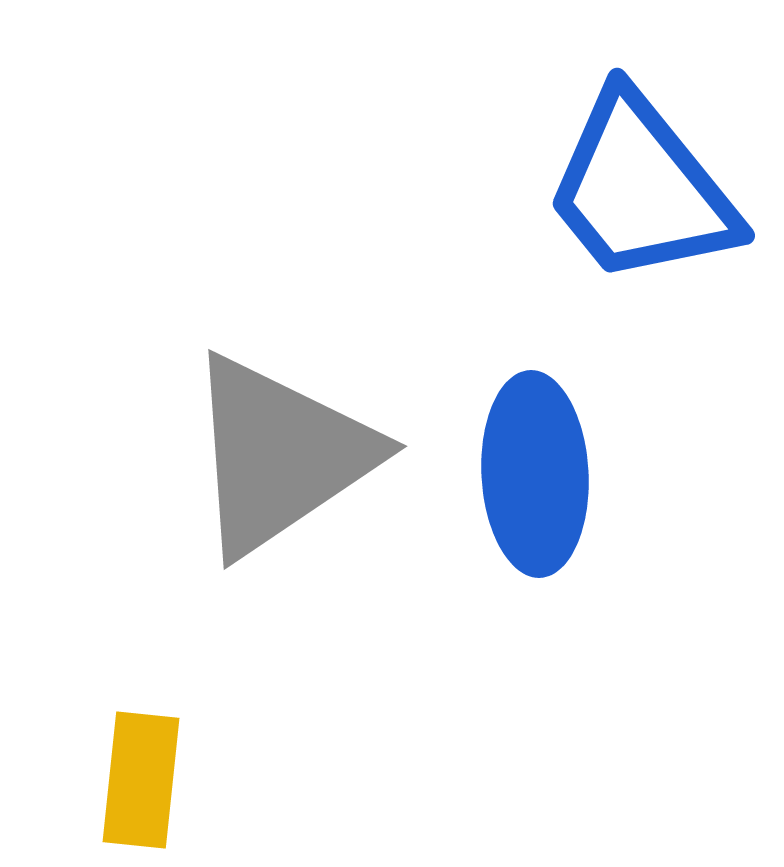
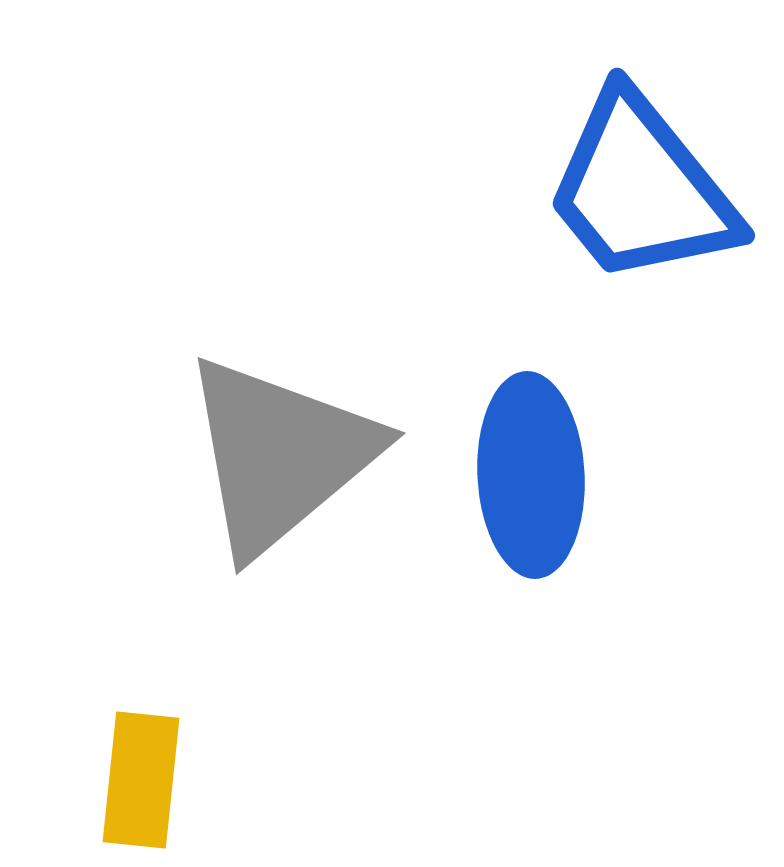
gray triangle: rotated 6 degrees counterclockwise
blue ellipse: moved 4 px left, 1 px down
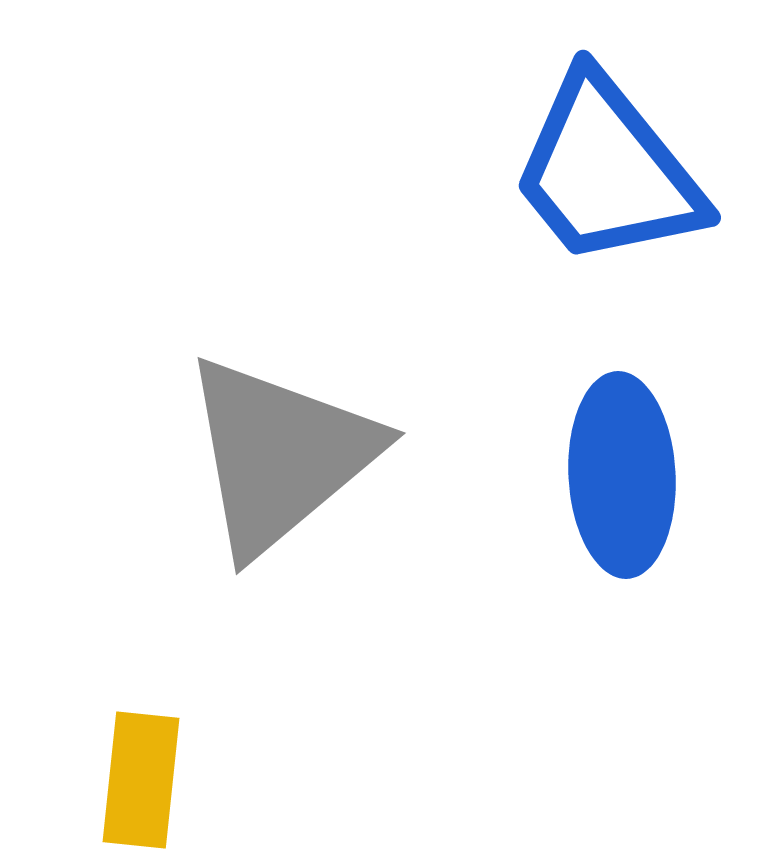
blue trapezoid: moved 34 px left, 18 px up
blue ellipse: moved 91 px right
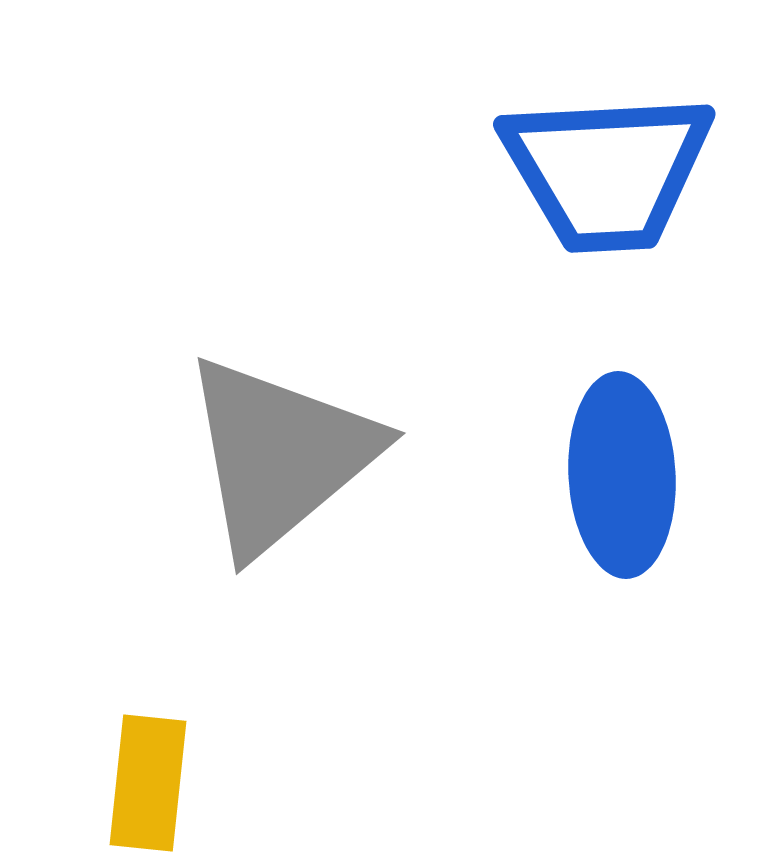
blue trapezoid: rotated 54 degrees counterclockwise
yellow rectangle: moved 7 px right, 3 px down
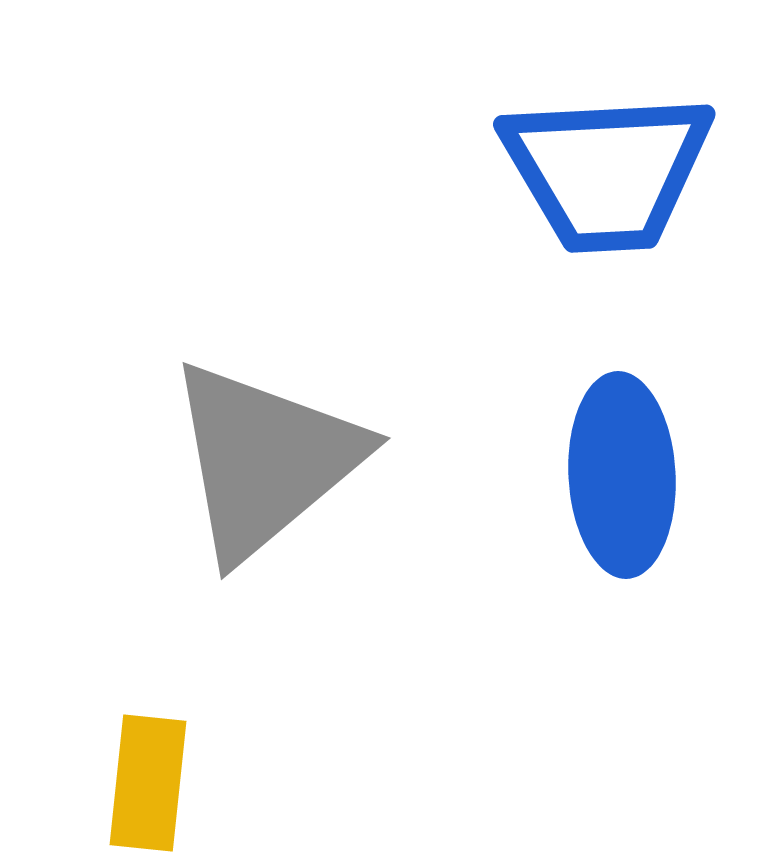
gray triangle: moved 15 px left, 5 px down
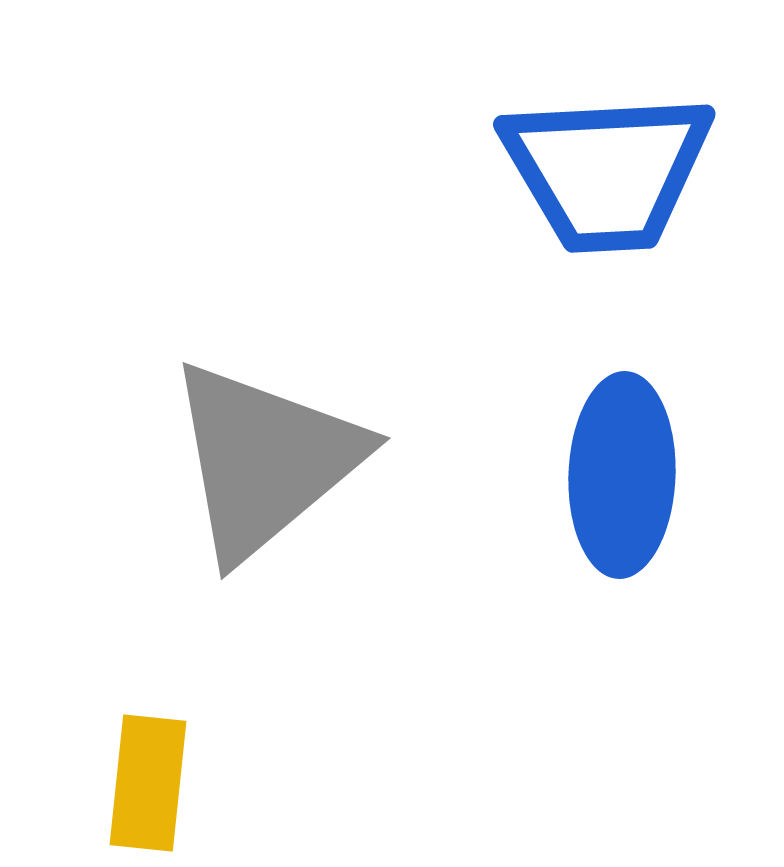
blue ellipse: rotated 5 degrees clockwise
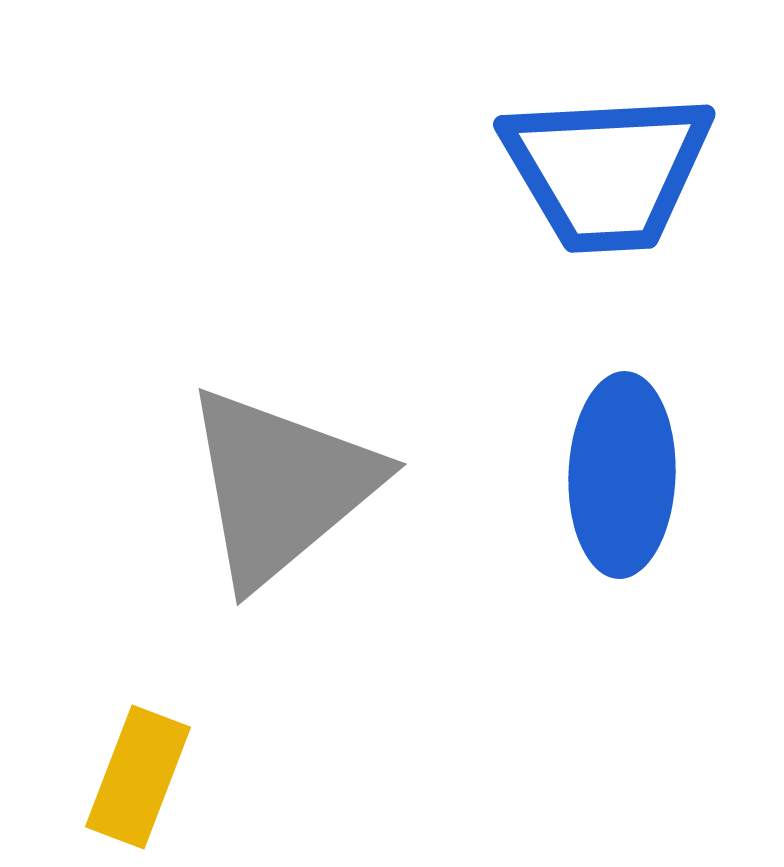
gray triangle: moved 16 px right, 26 px down
yellow rectangle: moved 10 px left, 6 px up; rotated 15 degrees clockwise
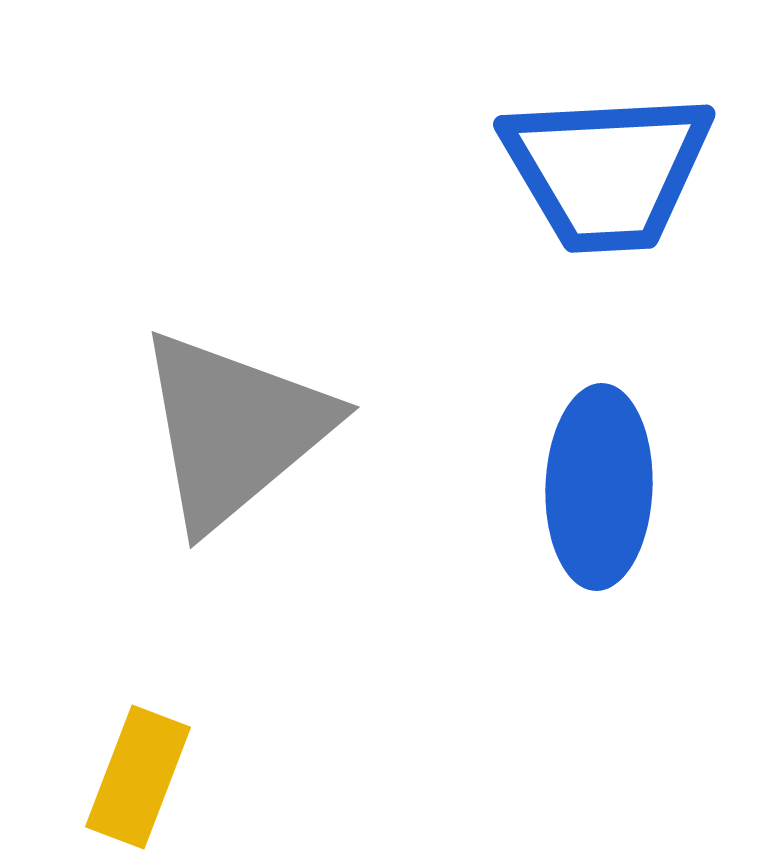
blue ellipse: moved 23 px left, 12 px down
gray triangle: moved 47 px left, 57 px up
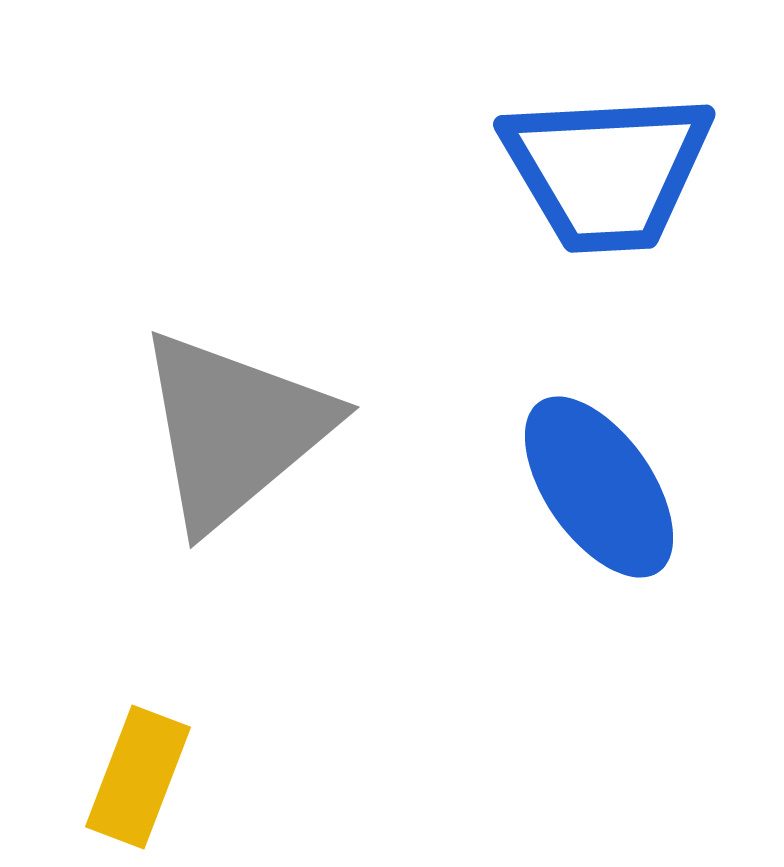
blue ellipse: rotated 37 degrees counterclockwise
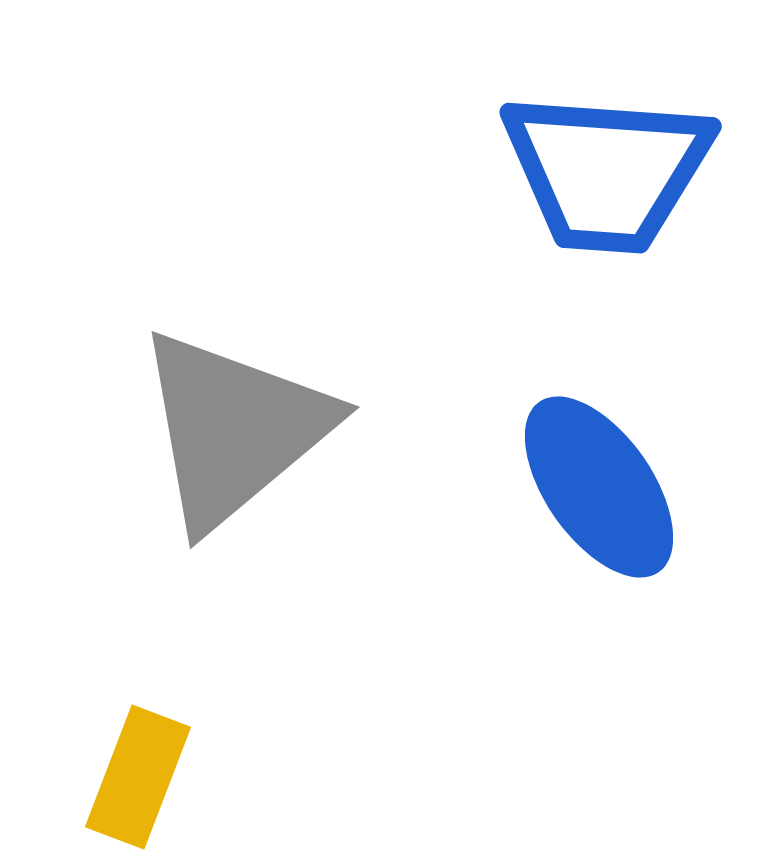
blue trapezoid: rotated 7 degrees clockwise
